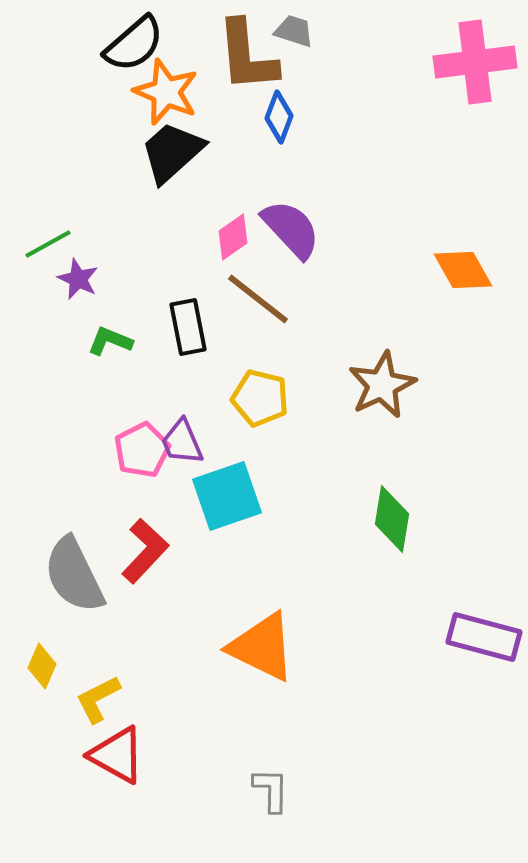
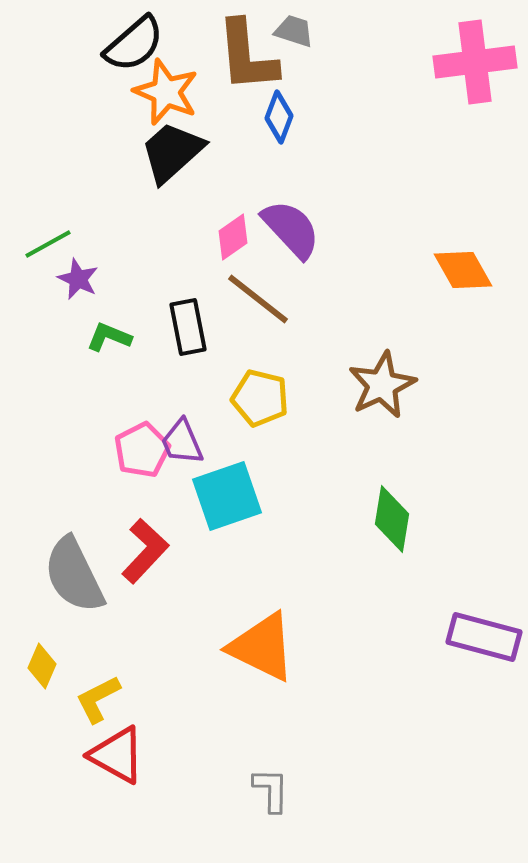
green L-shape: moved 1 px left, 4 px up
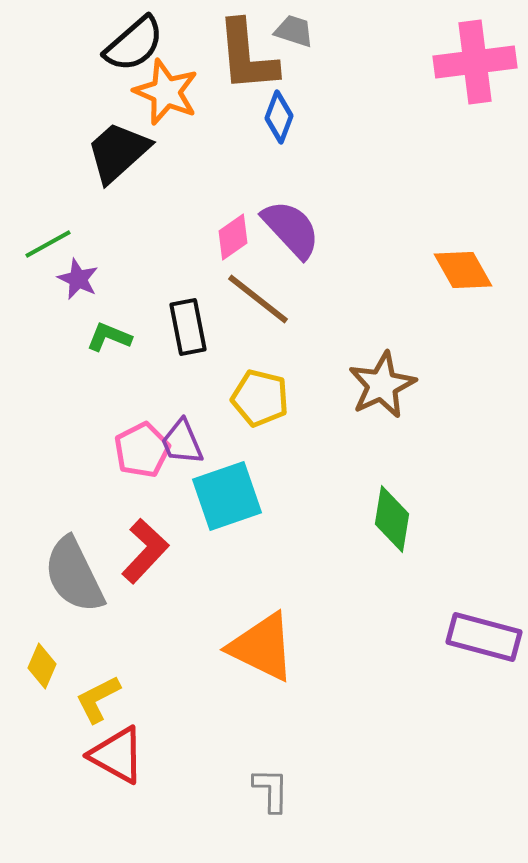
black trapezoid: moved 54 px left
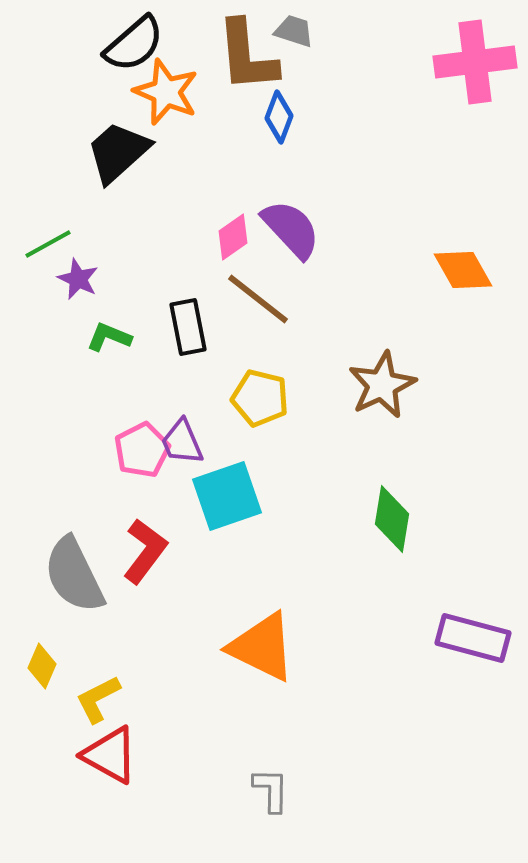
red L-shape: rotated 6 degrees counterclockwise
purple rectangle: moved 11 px left, 1 px down
red triangle: moved 7 px left
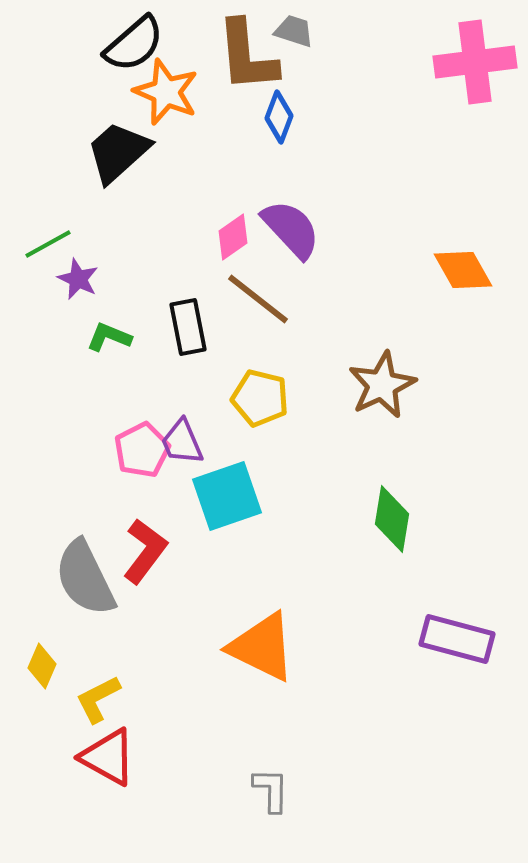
gray semicircle: moved 11 px right, 3 px down
purple rectangle: moved 16 px left, 1 px down
red triangle: moved 2 px left, 2 px down
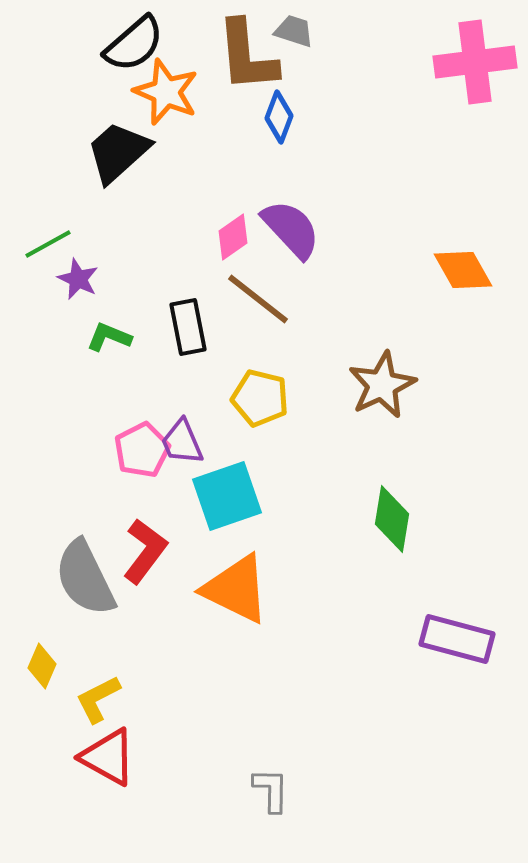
orange triangle: moved 26 px left, 58 px up
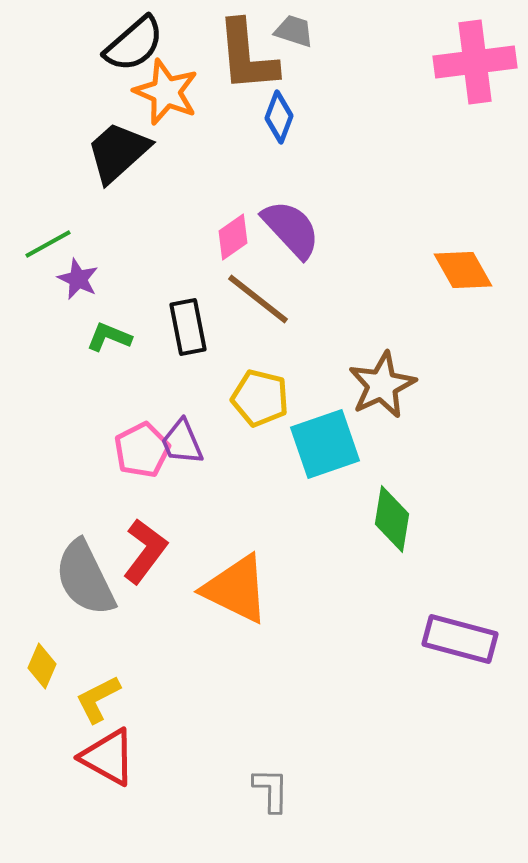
cyan square: moved 98 px right, 52 px up
purple rectangle: moved 3 px right
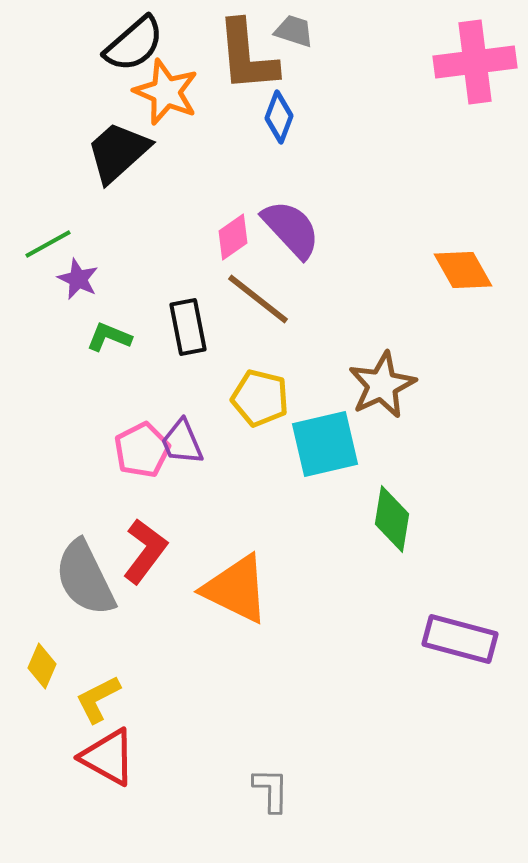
cyan square: rotated 6 degrees clockwise
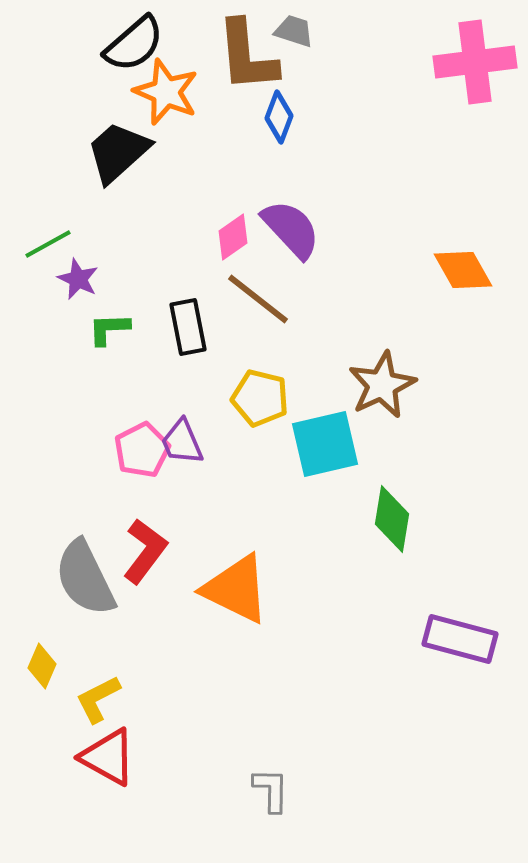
green L-shape: moved 8 px up; rotated 24 degrees counterclockwise
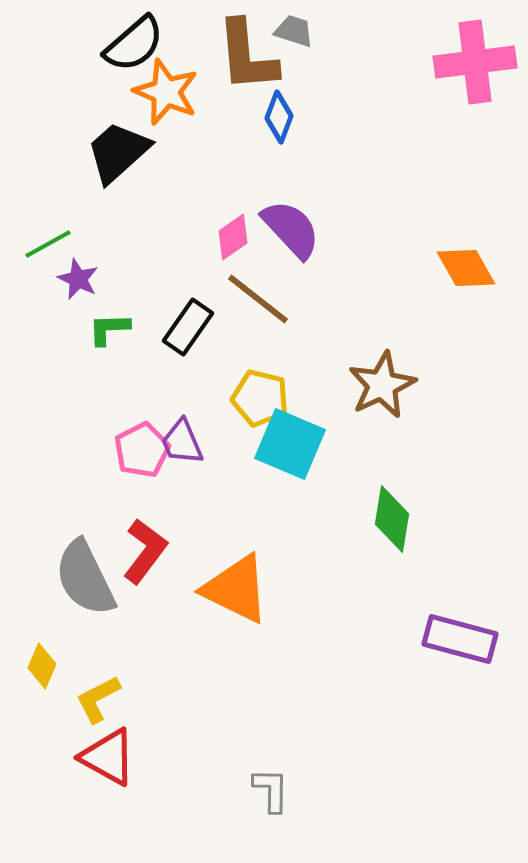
orange diamond: moved 3 px right, 2 px up
black rectangle: rotated 46 degrees clockwise
cyan square: moved 35 px left; rotated 36 degrees clockwise
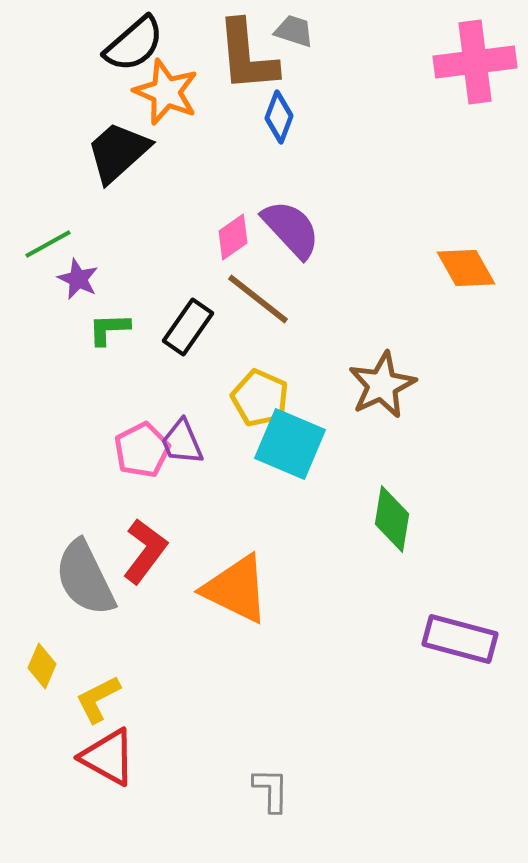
yellow pentagon: rotated 10 degrees clockwise
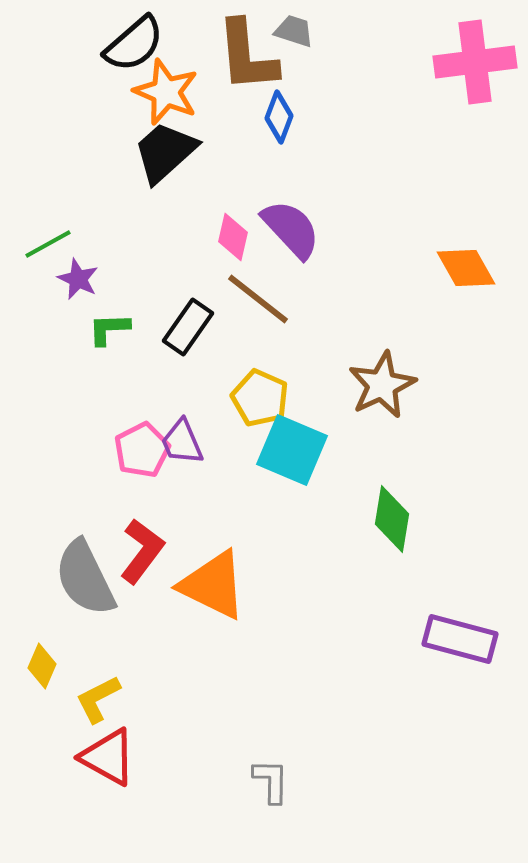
black trapezoid: moved 47 px right
pink diamond: rotated 42 degrees counterclockwise
cyan square: moved 2 px right, 6 px down
red L-shape: moved 3 px left
orange triangle: moved 23 px left, 4 px up
gray L-shape: moved 9 px up
